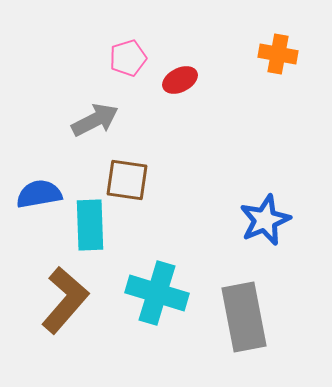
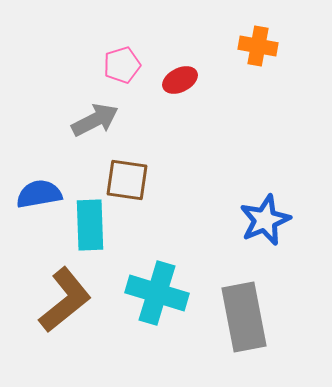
orange cross: moved 20 px left, 8 px up
pink pentagon: moved 6 px left, 7 px down
brown L-shape: rotated 10 degrees clockwise
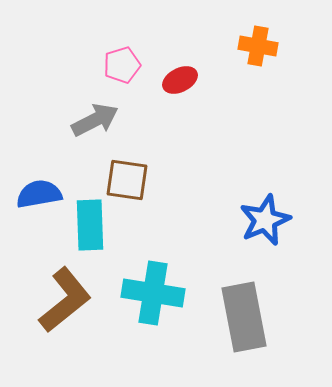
cyan cross: moved 4 px left; rotated 8 degrees counterclockwise
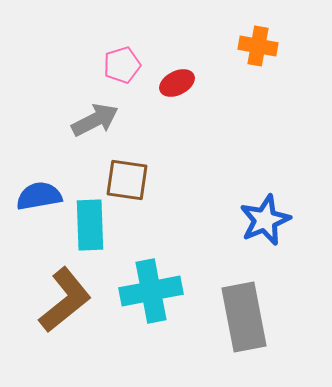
red ellipse: moved 3 px left, 3 px down
blue semicircle: moved 2 px down
cyan cross: moved 2 px left, 2 px up; rotated 20 degrees counterclockwise
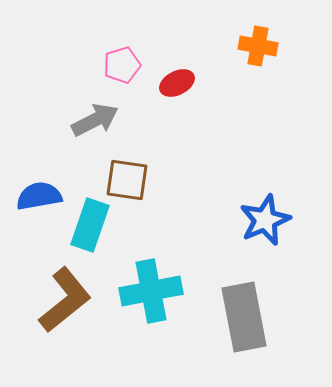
cyan rectangle: rotated 21 degrees clockwise
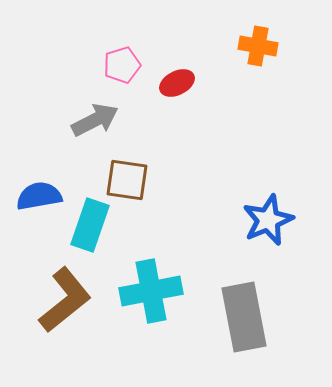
blue star: moved 3 px right
